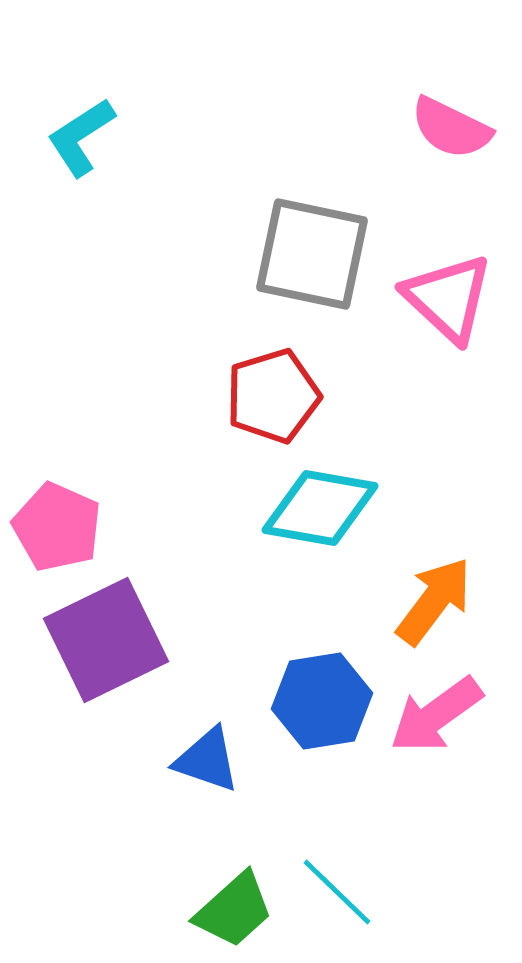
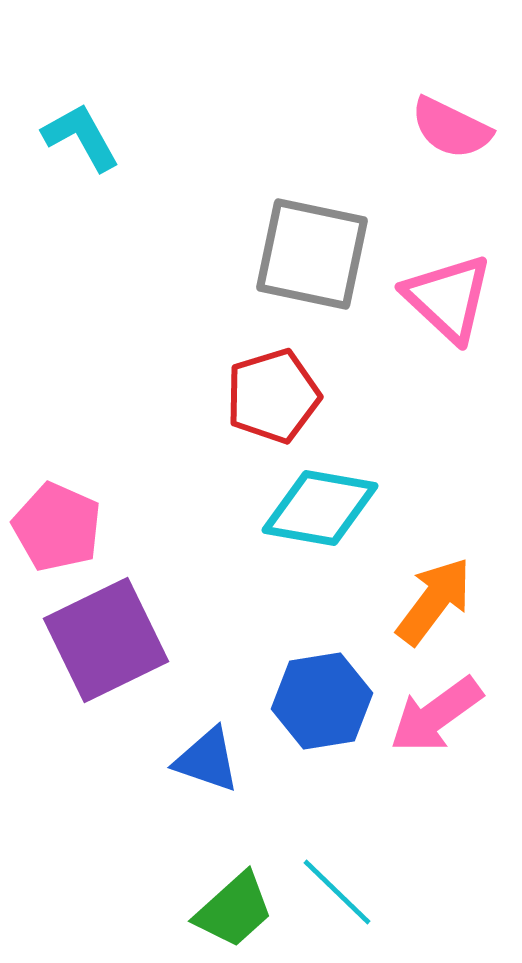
cyan L-shape: rotated 94 degrees clockwise
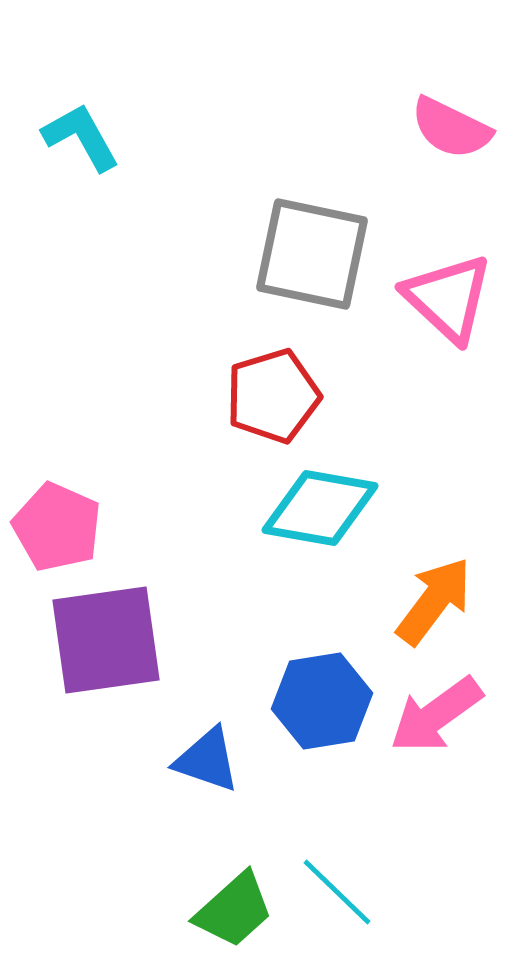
purple square: rotated 18 degrees clockwise
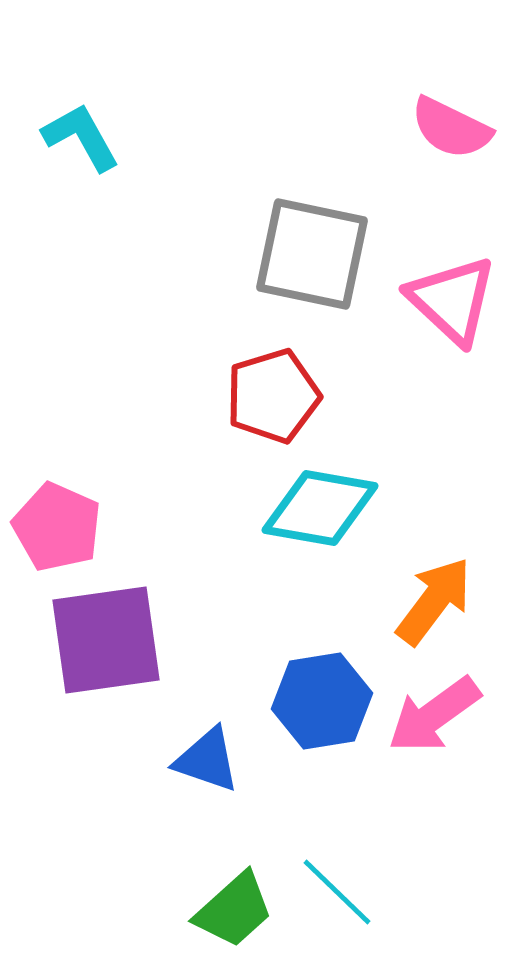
pink triangle: moved 4 px right, 2 px down
pink arrow: moved 2 px left
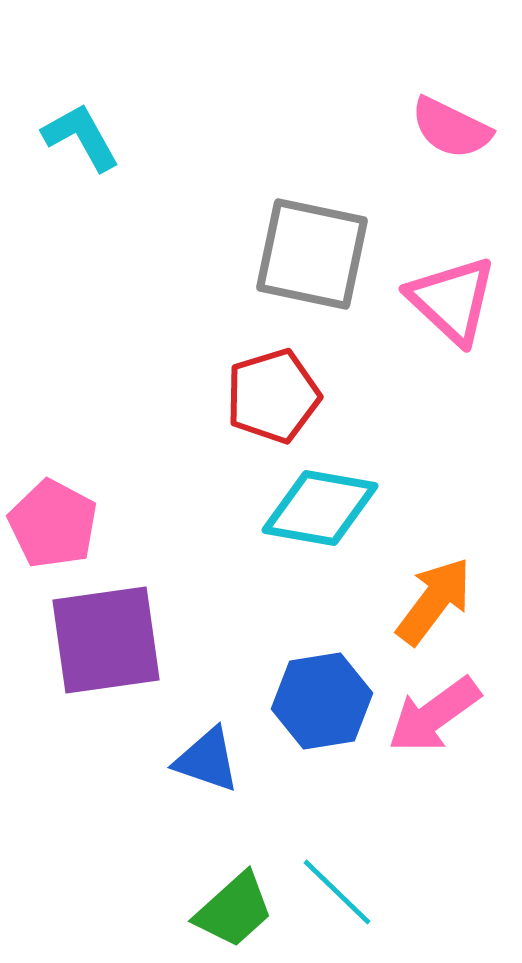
pink pentagon: moved 4 px left, 3 px up; rotated 4 degrees clockwise
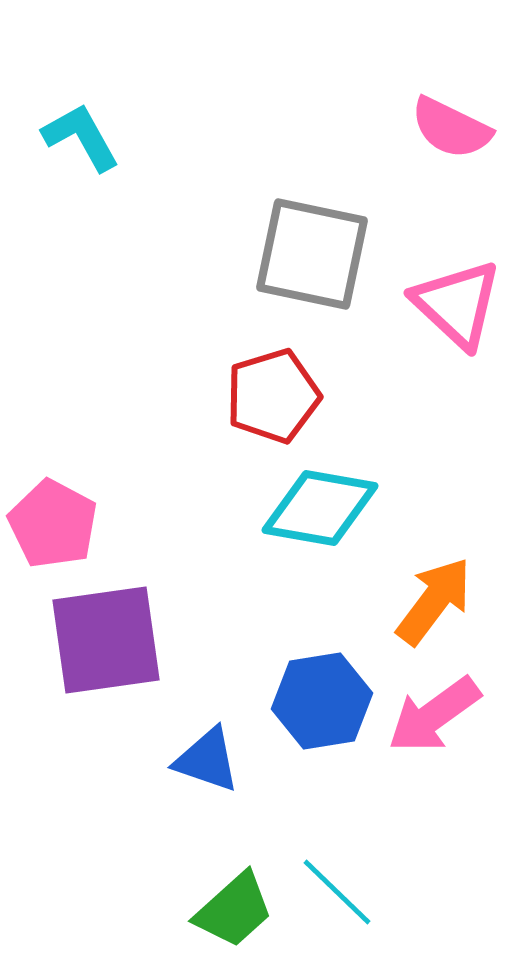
pink triangle: moved 5 px right, 4 px down
